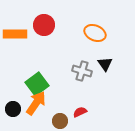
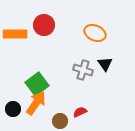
gray cross: moved 1 px right, 1 px up
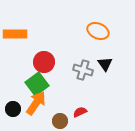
red circle: moved 37 px down
orange ellipse: moved 3 px right, 2 px up
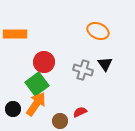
orange arrow: moved 1 px down
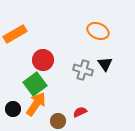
orange rectangle: rotated 30 degrees counterclockwise
red circle: moved 1 px left, 2 px up
green square: moved 2 px left
brown circle: moved 2 px left
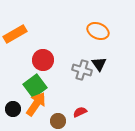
black triangle: moved 6 px left
gray cross: moved 1 px left
green square: moved 2 px down
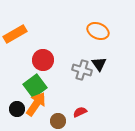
black circle: moved 4 px right
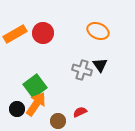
red circle: moved 27 px up
black triangle: moved 1 px right, 1 px down
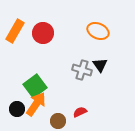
orange rectangle: moved 3 px up; rotated 30 degrees counterclockwise
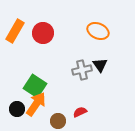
gray cross: rotated 30 degrees counterclockwise
green square: rotated 20 degrees counterclockwise
